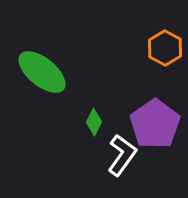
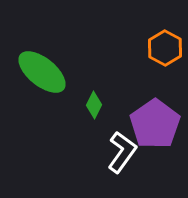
green diamond: moved 17 px up
white L-shape: moved 3 px up
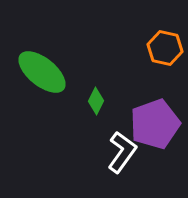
orange hexagon: rotated 16 degrees counterclockwise
green diamond: moved 2 px right, 4 px up
purple pentagon: rotated 15 degrees clockwise
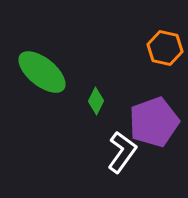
purple pentagon: moved 1 px left, 2 px up
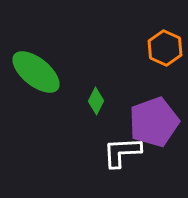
orange hexagon: rotated 12 degrees clockwise
green ellipse: moved 6 px left
white L-shape: rotated 129 degrees counterclockwise
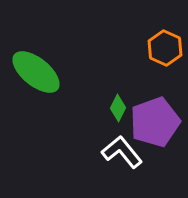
green diamond: moved 22 px right, 7 px down
purple pentagon: moved 1 px right
white L-shape: rotated 54 degrees clockwise
